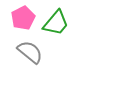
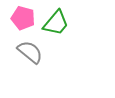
pink pentagon: rotated 30 degrees counterclockwise
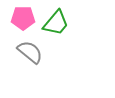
pink pentagon: rotated 15 degrees counterclockwise
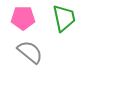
green trapezoid: moved 8 px right, 5 px up; rotated 52 degrees counterclockwise
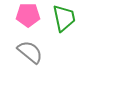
pink pentagon: moved 5 px right, 3 px up
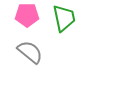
pink pentagon: moved 1 px left
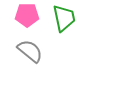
gray semicircle: moved 1 px up
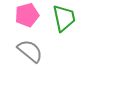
pink pentagon: rotated 15 degrees counterclockwise
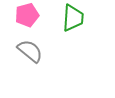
green trapezoid: moved 9 px right; rotated 16 degrees clockwise
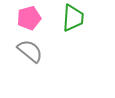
pink pentagon: moved 2 px right, 3 px down
